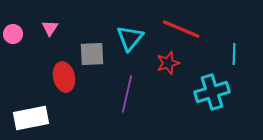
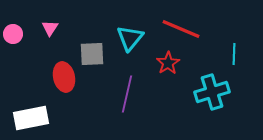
red star: rotated 15 degrees counterclockwise
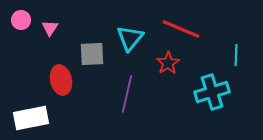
pink circle: moved 8 px right, 14 px up
cyan line: moved 2 px right, 1 px down
red ellipse: moved 3 px left, 3 px down
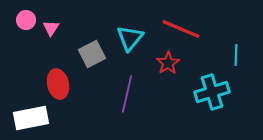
pink circle: moved 5 px right
pink triangle: moved 1 px right
gray square: rotated 24 degrees counterclockwise
red ellipse: moved 3 px left, 4 px down
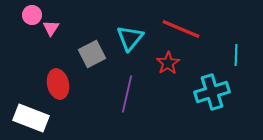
pink circle: moved 6 px right, 5 px up
white rectangle: rotated 32 degrees clockwise
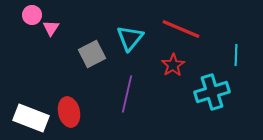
red star: moved 5 px right, 2 px down
red ellipse: moved 11 px right, 28 px down
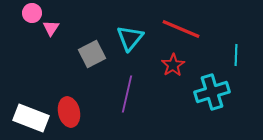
pink circle: moved 2 px up
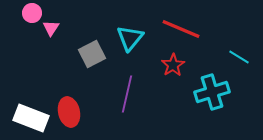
cyan line: moved 3 px right, 2 px down; rotated 60 degrees counterclockwise
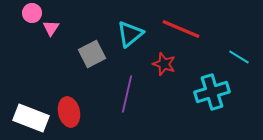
cyan triangle: moved 4 px up; rotated 12 degrees clockwise
red star: moved 9 px left, 1 px up; rotated 20 degrees counterclockwise
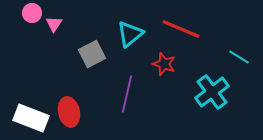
pink triangle: moved 3 px right, 4 px up
cyan cross: rotated 20 degrees counterclockwise
